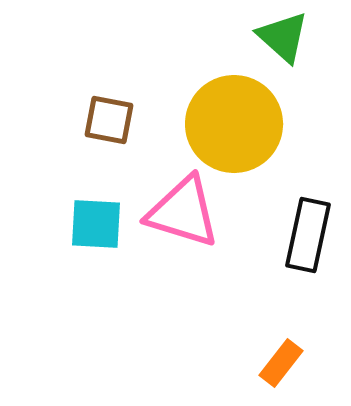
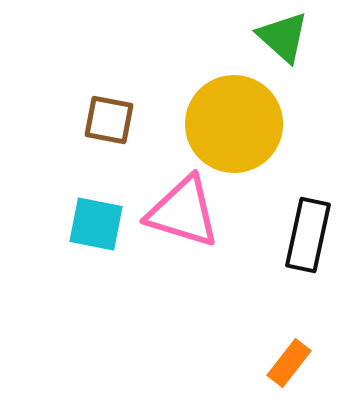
cyan square: rotated 8 degrees clockwise
orange rectangle: moved 8 px right
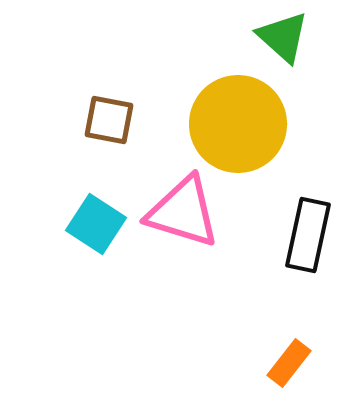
yellow circle: moved 4 px right
cyan square: rotated 22 degrees clockwise
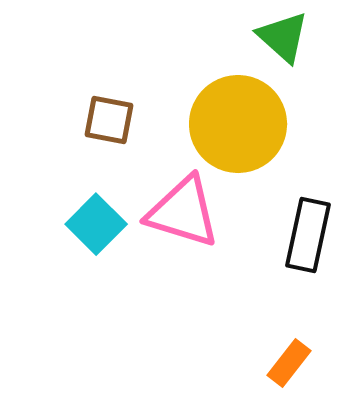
cyan square: rotated 12 degrees clockwise
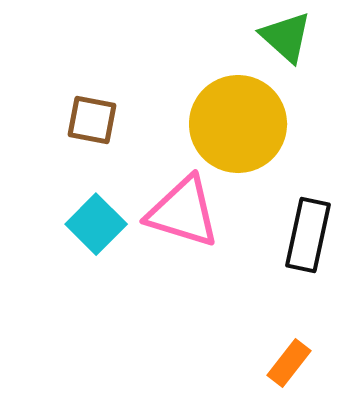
green triangle: moved 3 px right
brown square: moved 17 px left
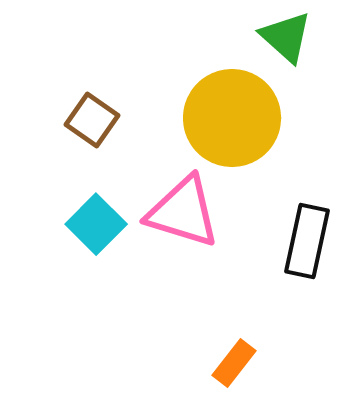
brown square: rotated 24 degrees clockwise
yellow circle: moved 6 px left, 6 px up
black rectangle: moved 1 px left, 6 px down
orange rectangle: moved 55 px left
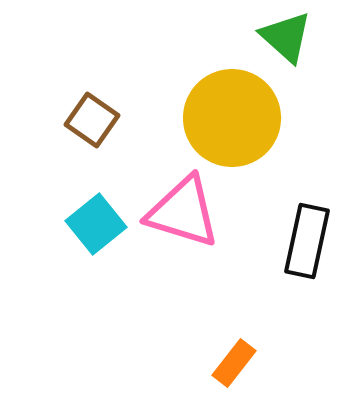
cyan square: rotated 6 degrees clockwise
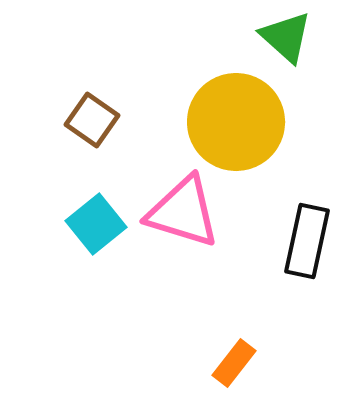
yellow circle: moved 4 px right, 4 px down
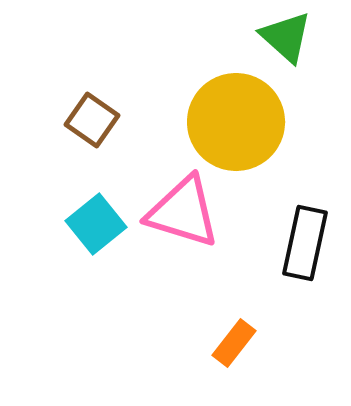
black rectangle: moved 2 px left, 2 px down
orange rectangle: moved 20 px up
